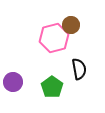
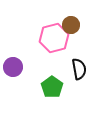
purple circle: moved 15 px up
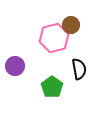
purple circle: moved 2 px right, 1 px up
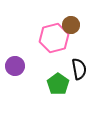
green pentagon: moved 6 px right, 3 px up
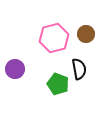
brown circle: moved 15 px right, 9 px down
purple circle: moved 3 px down
green pentagon: rotated 15 degrees counterclockwise
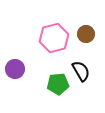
black semicircle: moved 2 px right, 2 px down; rotated 20 degrees counterclockwise
green pentagon: rotated 25 degrees counterclockwise
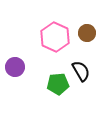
brown circle: moved 1 px right, 1 px up
pink hexagon: moved 1 px right, 1 px up; rotated 20 degrees counterclockwise
purple circle: moved 2 px up
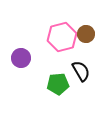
brown circle: moved 1 px left, 1 px down
pink hexagon: moved 7 px right; rotated 20 degrees clockwise
purple circle: moved 6 px right, 9 px up
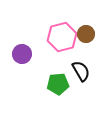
purple circle: moved 1 px right, 4 px up
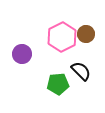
pink hexagon: rotated 12 degrees counterclockwise
black semicircle: rotated 15 degrees counterclockwise
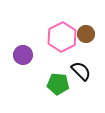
purple circle: moved 1 px right, 1 px down
green pentagon: rotated 10 degrees clockwise
